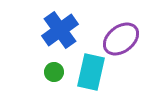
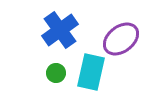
green circle: moved 2 px right, 1 px down
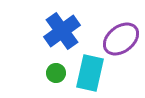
blue cross: moved 2 px right, 1 px down
cyan rectangle: moved 1 px left, 1 px down
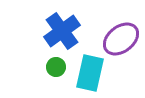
green circle: moved 6 px up
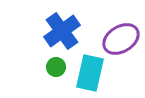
purple ellipse: rotated 6 degrees clockwise
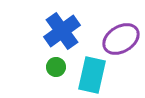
cyan rectangle: moved 2 px right, 2 px down
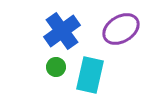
purple ellipse: moved 10 px up
cyan rectangle: moved 2 px left
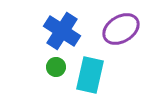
blue cross: rotated 21 degrees counterclockwise
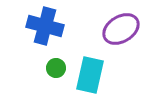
blue cross: moved 17 px left, 5 px up; rotated 18 degrees counterclockwise
green circle: moved 1 px down
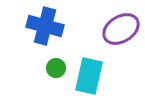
cyan rectangle: moved 1 px left, 1 px down
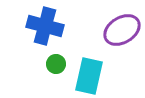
purple ellipse: moved 1 px right, 1 px down
green circle: moved 4 px up
